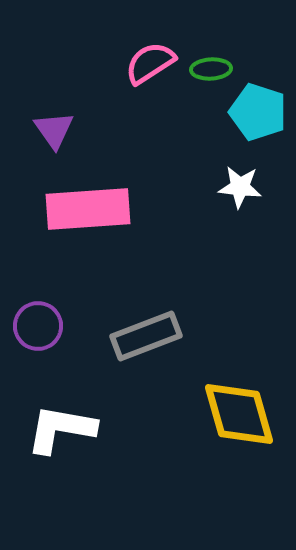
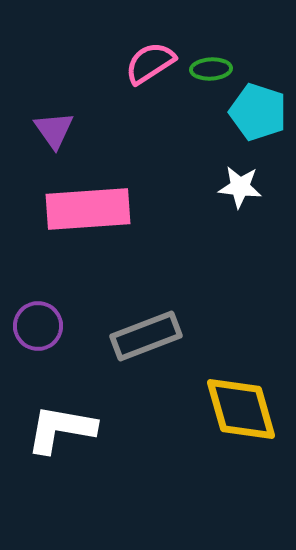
yellow diamond: moved 2 px right, 5 px up
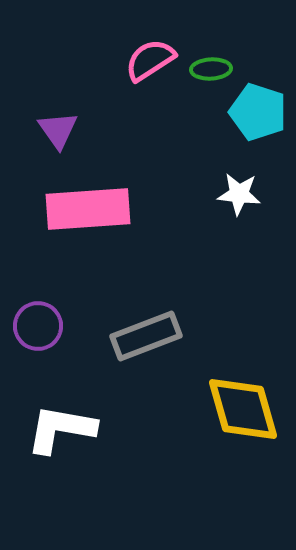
pink semicircle: moved 3 px up
purple triangle: moved 4 px right
white star: moved 1 px left, 7 px down
yellow diamond: moved 2 px right
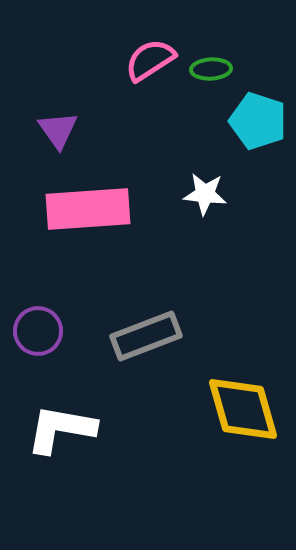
cyan pentagon: moved 9 px down
white star: moved 34 px left
purple circle: moved 5 px down
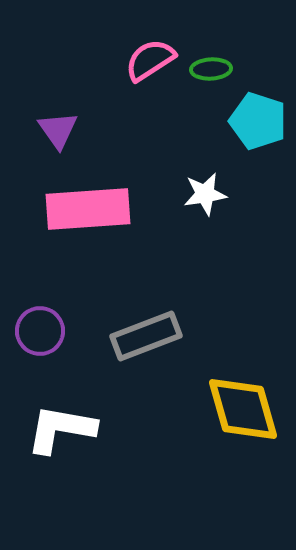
white star: rotated 15 degrees counterclockwise
purple circle: moved 2 px right
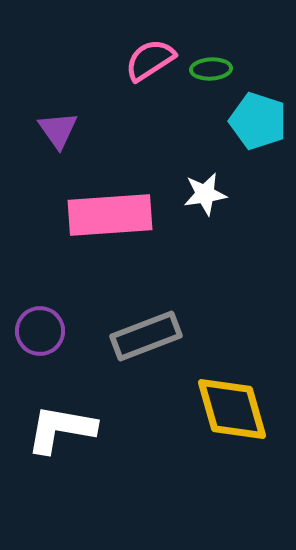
pink rectangle: moved 22 px right, 6 px down
yellow diamond: moved 11 px left
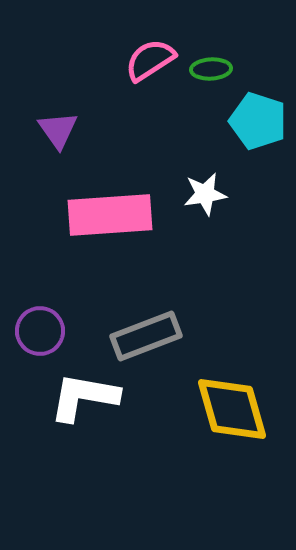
white L-shape: moved 23 px right, 32 px up
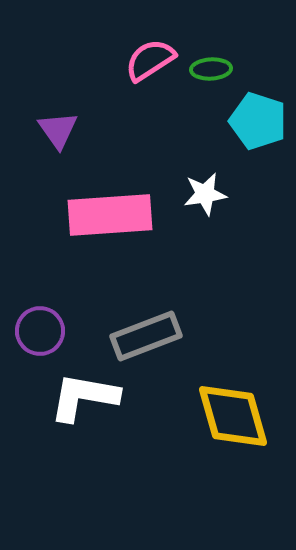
yellow diamond: moved 1 px right, 7 px down
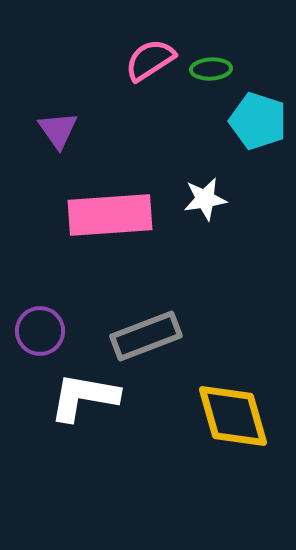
white star: moved 5 px down
